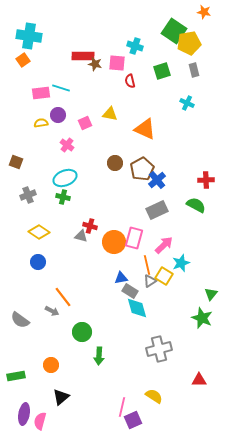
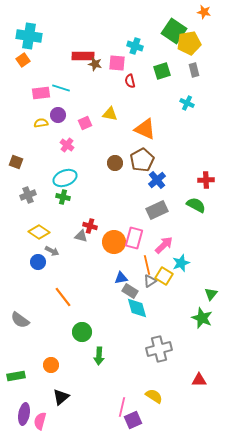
brown pentagon at (142, 169): moved 9 px up
gray arrow at (52, 311): moved 60 px up
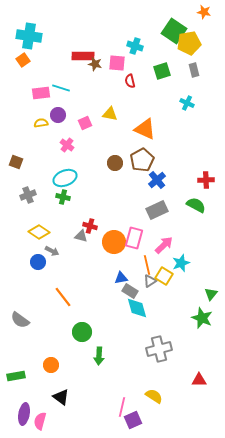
black triangle at (61, 397): rotated 42 degrees counterclockwise
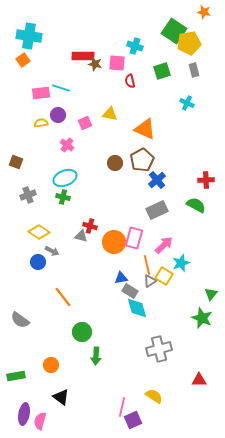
green arrow at (99, 356): moved 3 px left
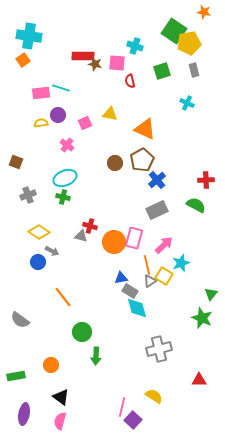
purple square at (133, 420): rotated 24 degrees counterclockwise
pink semicircle at (40, 421): moved 20 px right
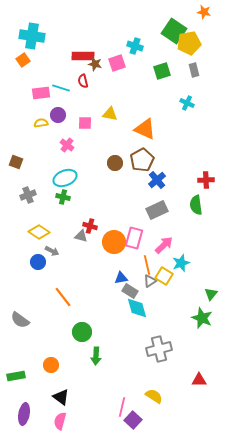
cyan cross at (29, 36): moved 3 px right
pink square at (117, 63): rotated 24 degrees counterclockwise
red semicircle at (130, 81): moved 47 px left
pink square at (85, 123): rotated 24 degrees clockwise
green semicircle at (196, 205): rotated 126 degrees counterclockwise
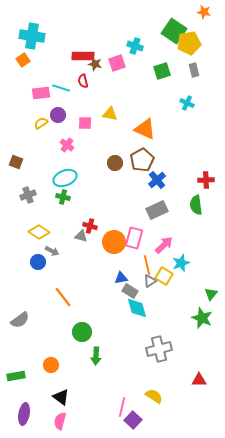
yellow semicircle at (41, 123): rotated 24 degrees counterclockwise
gray semicircle at (20, 320): rotated 72 degrees counterclockwise
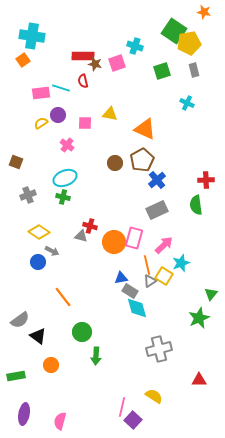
green star at (202, 318): moved 3 px left; rotated 25 degrees clockwise
black triangle at (61, 397): moved 23 px left, 61 px up
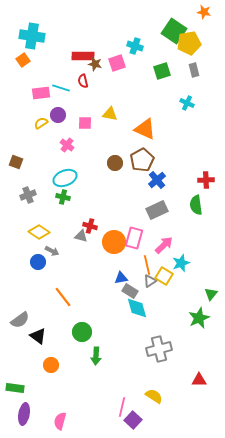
green rectangle at (16, 376): moved 1 px left, 12 px down; rotated 18 degrees clockwise
